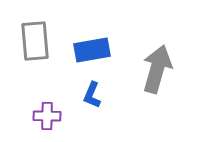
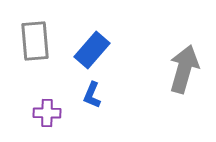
blue rectangle: rotated 39 degrees counterclockwise
gray arrow: moved 27 px right
purple cross: moved 3 px up
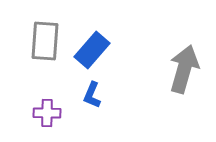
gray rectangle: moved 10 px right; rotated 9 degrees clockwise
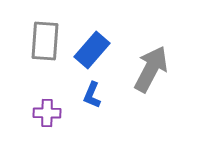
gray arrow: moved 33 px left; rotated 12 degrees clockwise
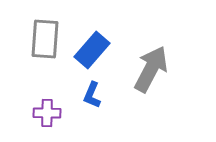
gray rectangle: moved 2 px up
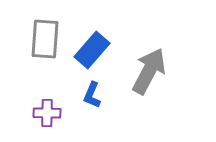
gray arrow: moved 2 px left, 2 px down
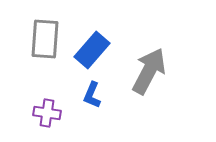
purple cross: rotated 8 degrees clockwise
